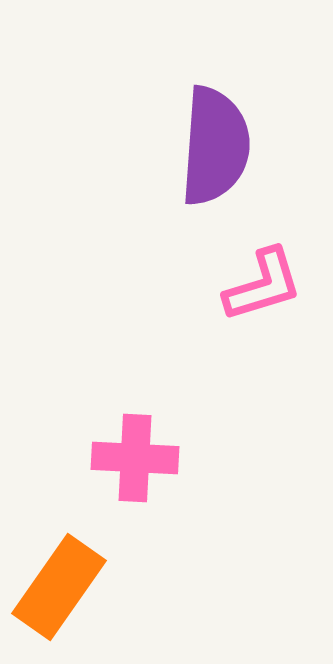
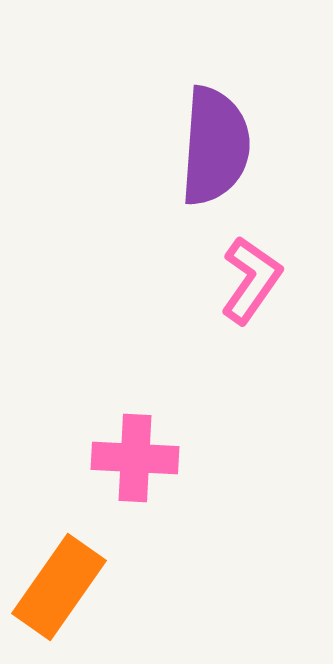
pink L-shape: moved 12 px left, 5 px up; rotated 38 degrees counterclockwise
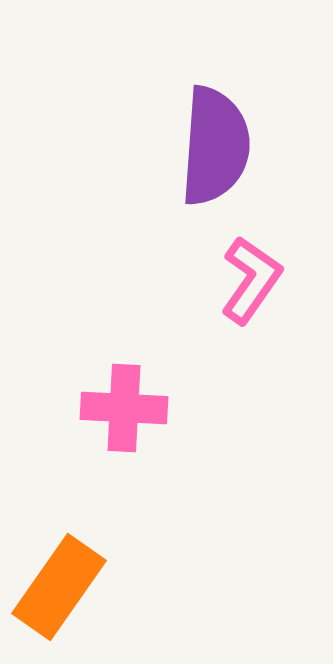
pink cross: moved 11 px left, 50 px up
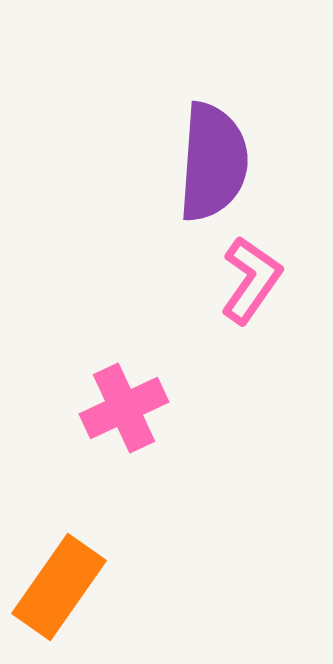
purple semicircle: moved 2 px left, 16 px down
pink cross: rotated 28 degrees counterclockwise
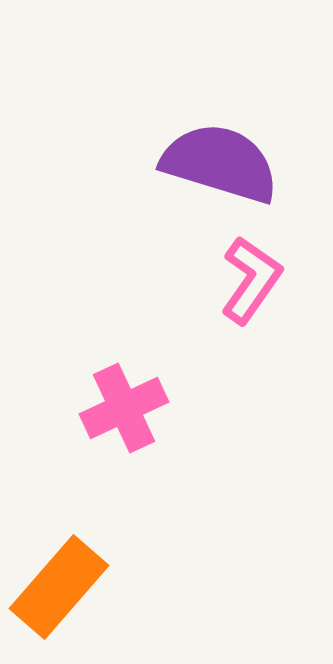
purple semicircle: moved 7 px right, 1 px down; rotated 77 degrees counterclockwise
orange rectangle: rotated 6 degrees clockwise
